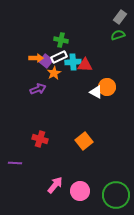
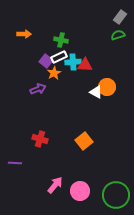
orange arrow: moved 12 px left, 24 px up
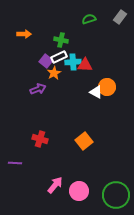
green semicircle: moved 29 px left, 16 px up
pink circle: moved 1 px left
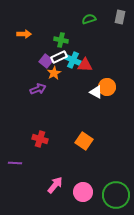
gray rectangle: rotated 24 degrees counterclockwise
cyan cross: moved 2 px up; rotated 28 degrees clockwise
orange square: rotated 18 degrees counterclockwise
pink circle: moved 4 px right, 1 px down
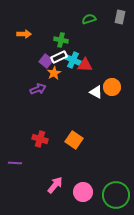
orange circle: moved 5 px right
orange square: moved 10 px left, 1 px up
